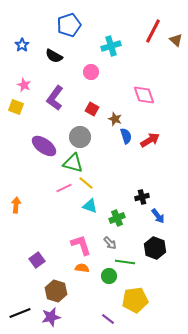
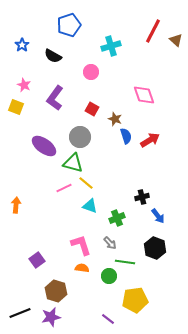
black semicircle: moved 1 px left
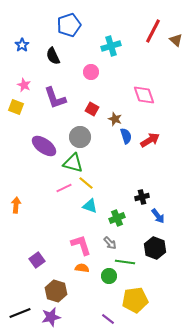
black semicircle: rotated 36 degrees clockwise
purple L-shape: rotated 55 degrees counterclockwise
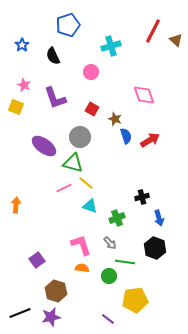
blue pentagon: moved 1 px left
blue arrow: moved 1 px right, 2 px down; rotated 21 degrees clockwise
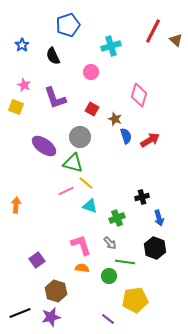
pink diamond: moved 5 px left; rotated 35 degrees clockwise
pink line: moved 2 px right, 3 px down
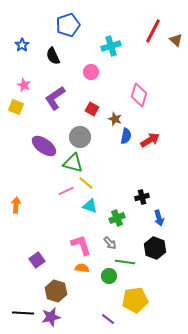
purple L-shape: rotated 75 degrees clockwise
blue semicircle: rotated 28 degrees clockwise
black line: moved 3 px right; rotated 25 degrees clockwise
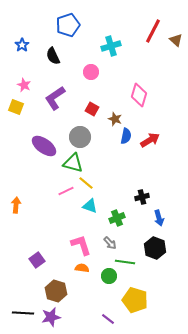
yellow pentagon: rotated 25 degrees clockwise
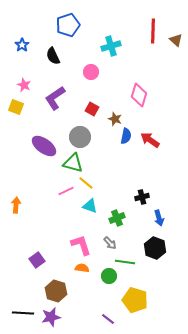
red line: rotated 25 degrees counterclockwise
red arrow: rotated 114 degrees counterclockwise
